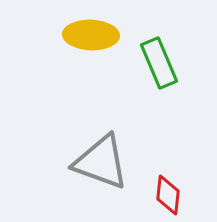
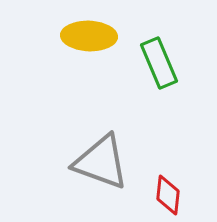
yellow ellipse: moved 2 px left, 1 px down
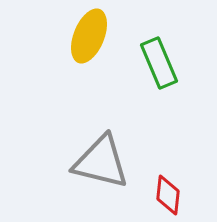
yellow ellipse: rotated 70 degrees counterclockwise
gray triangle: rotated 6 degrees counterclockwise
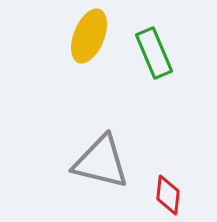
green rectangle: moved 5 px left, 10 px up
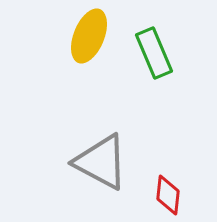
gray triangle: rotated 14 degrees clockwise
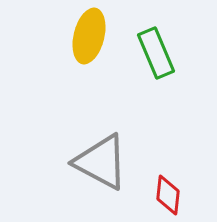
yellow ellipse: rotated 8 degrees counterclockwise
green rectangle: moved 2 px right
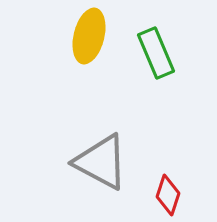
red diamond: rotated 12 degrees clockwise
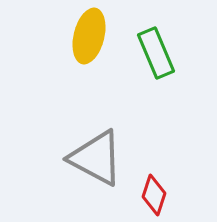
gray triangle: moved 5 px left, 4 px up
red diamond: moved 14 px left
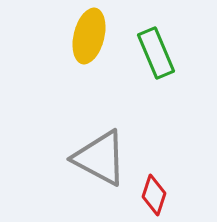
gray triangle: moved 4 px right
